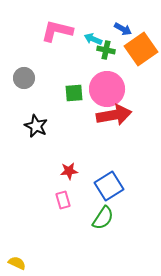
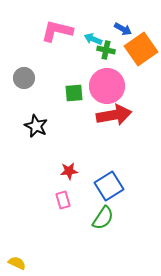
pink circle: moved 3 px up
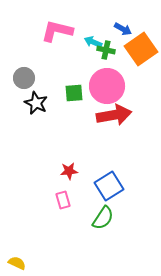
cyan arrow: moved 3 px down
black star: moved 23 px up
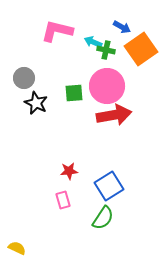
blue arrow: moved 1 px left, 2 px up
yellow semicircle: moved 15 px up
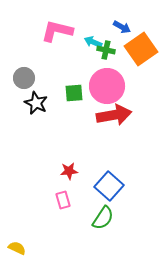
blue square: rotated 16 degrees counterclockwise
